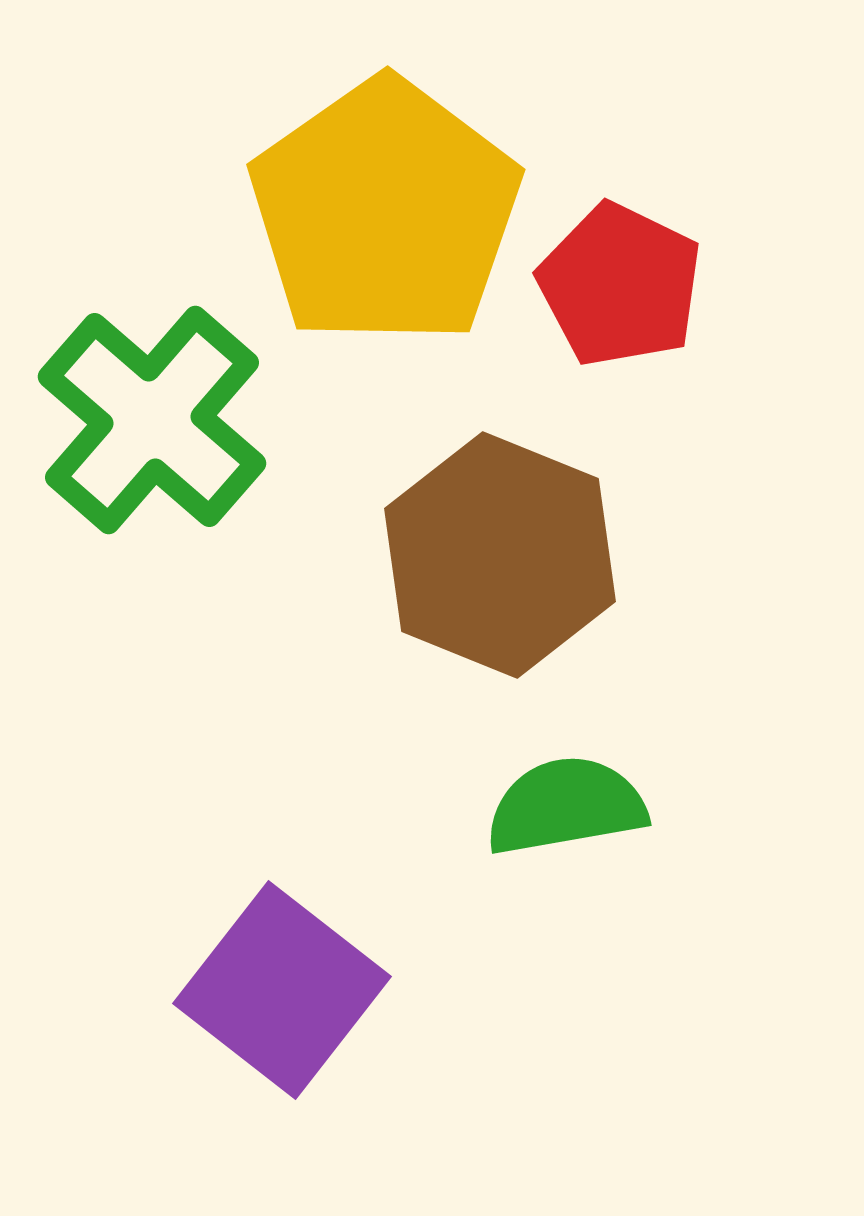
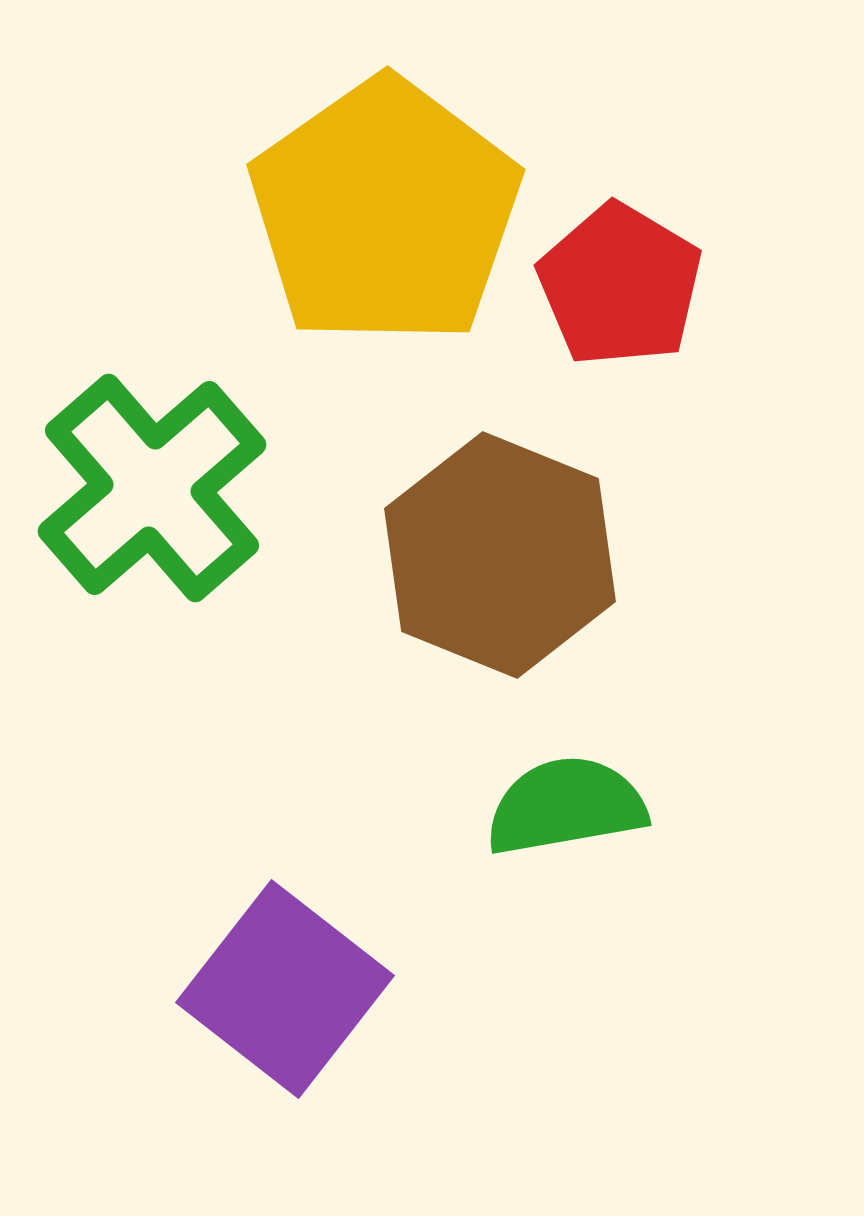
red pentagon: rotated 5 degrees clockwise
green cross: moved 68 px down; rotated 8 degrees clockwise
purple square: moved 3 px right, 1 px up
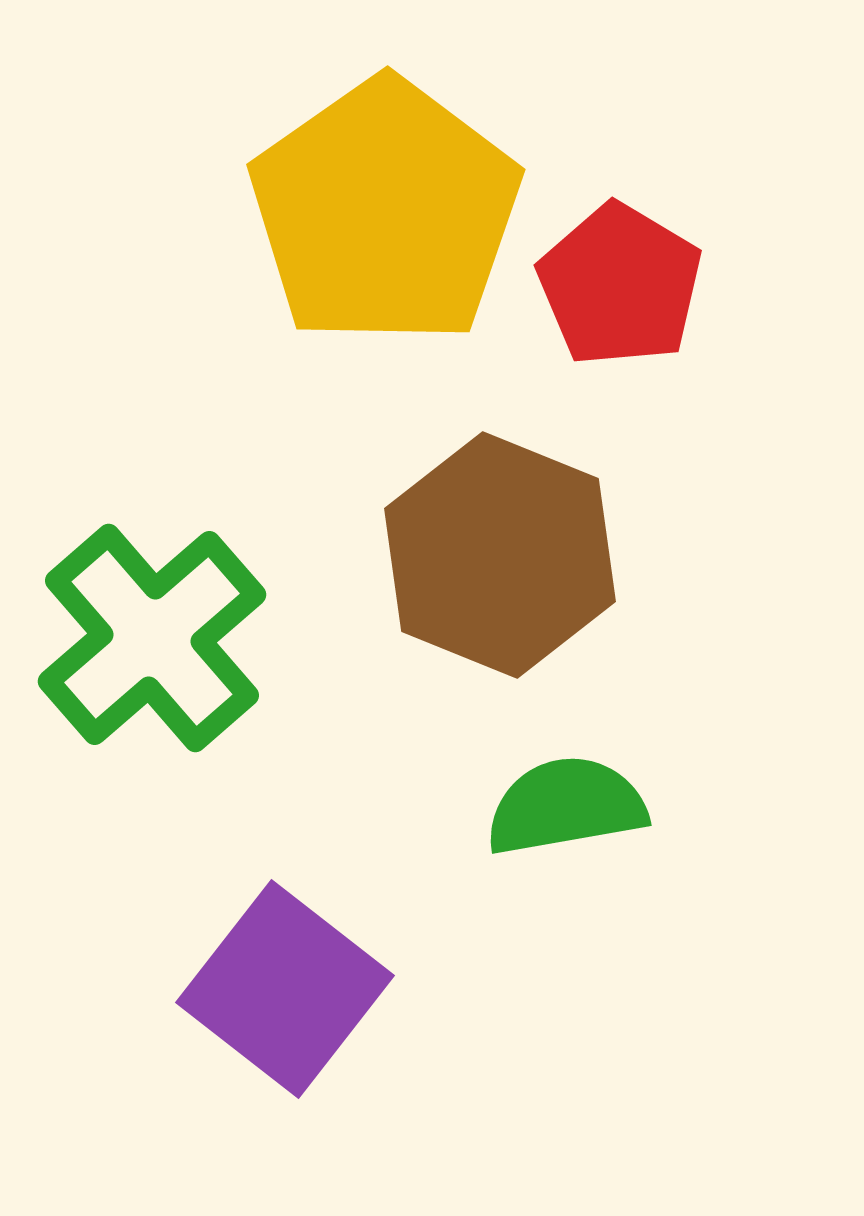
green cross: moved 150 px down
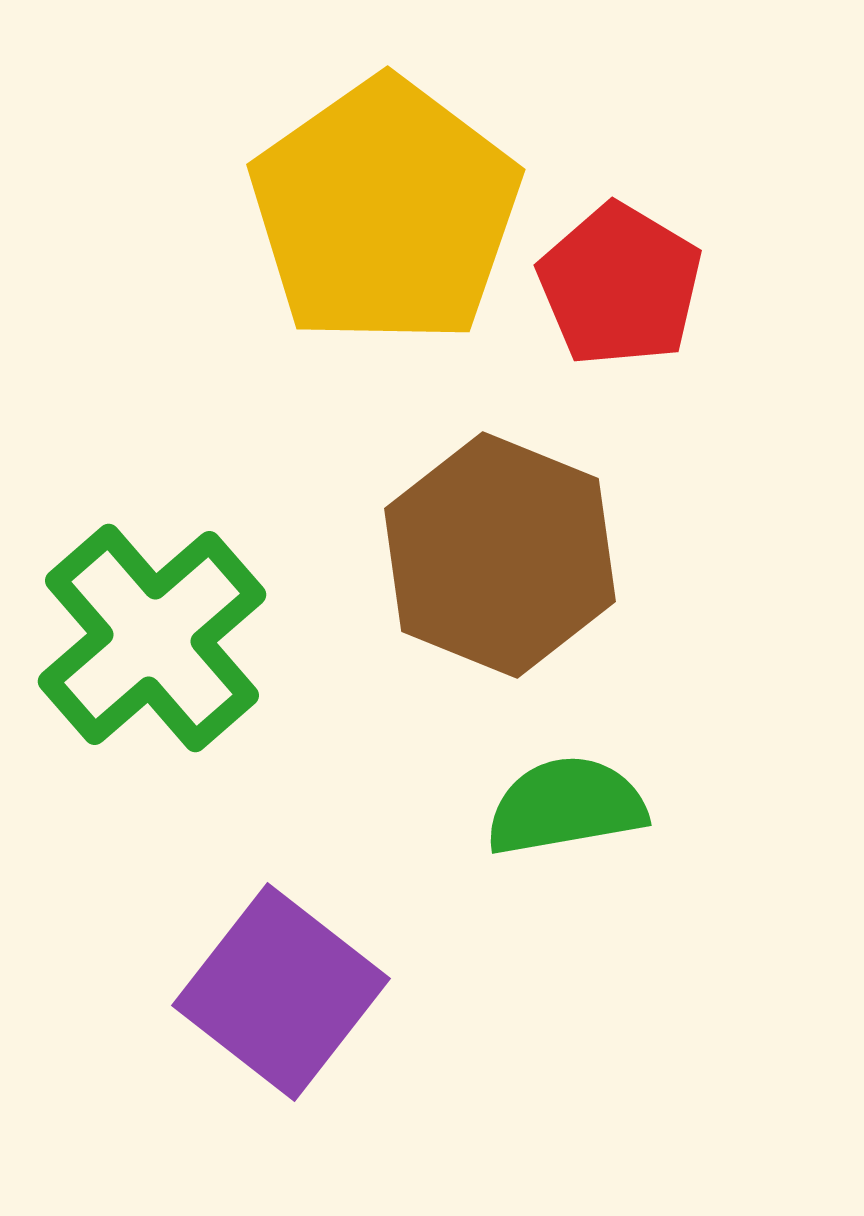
purple square: moved 4 px left, 3 px down
